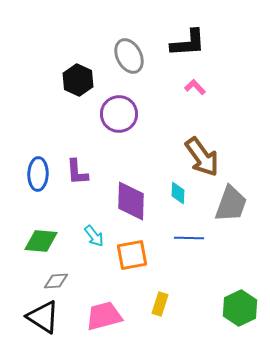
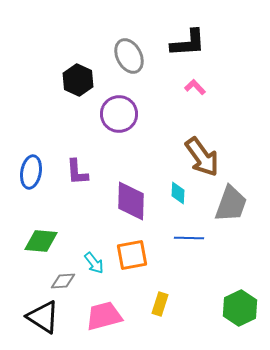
blue ellipse: moved 7 px left, 2 px up; rotated 8 degrees clockwise
cyan arrow: moved 27 px down
gray diamond: moved 7 px right
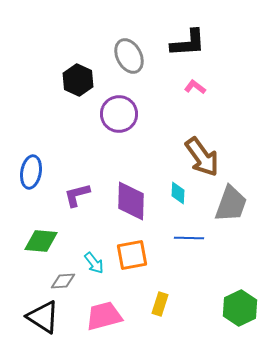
pink L-shape: rotated 10 degrees counterclockwise
purple L-shape: moved 23 px down; rotated 80 degrees clockwise
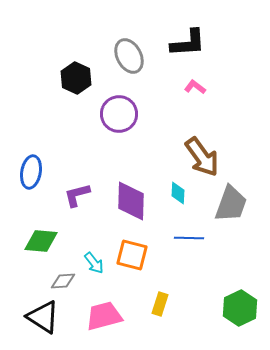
black hexagon: moved 2 px left, 2 px up
orange square: rotated 24 degrees clockwise
